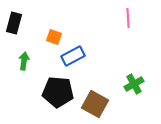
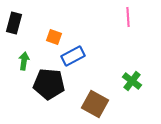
pink line: moved 1 px up
green cross: moved 2 px left, 3 px up; rotated 24 degrees counterclockwise
black pentagon: moved 9 px left, 8 px up
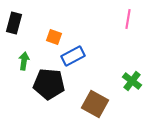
pink line: moved 2 px down; rotated 12 degrees clockwise
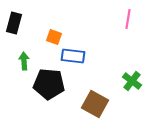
blue rectangle: rotated 35 degrees clockwise
green arrow: rotated 12 degrees counterclockwise
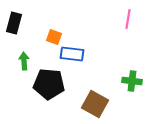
blue rectangle: moved 1 px left, 2 px up
green cross: rotated 30 degrees counterclockwise
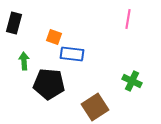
green cross: rotated 18 degrees clockwise
brown square: moved 3 px down; rotated 28 degrees clockwise
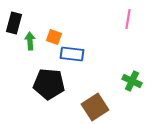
green arrow: moved 6 px right, 20 px up
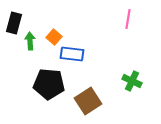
orange square: rotated 21 degrees clockwise
brown square: moved 7 px left, 6 px up
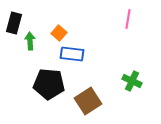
orange square: moved 5 px right, 4 px up
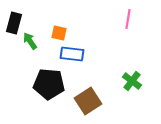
orange square: rotated 28 degrees counterclockwise
green arrow: rotated 30 degrees counterclockwise
green cross: rotated 12 degrees clockwise
